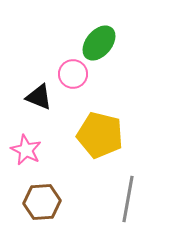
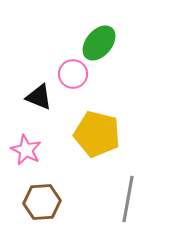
yellow pentagon: moved 3 px left, 1 px up
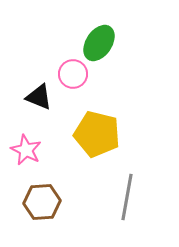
green ellipse: rotated 6 degrees counterclockwise
gray line: moved 1 px left, 2 px up
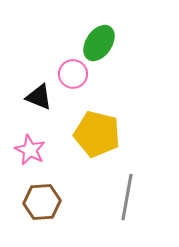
pink star: moved 4 px right
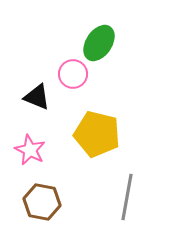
black triangle: moved 2 px left
brown hexagon: rotated 15 degrees clockwise
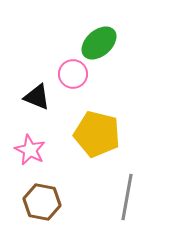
green ellipse: rotated 15 degrees clockwise
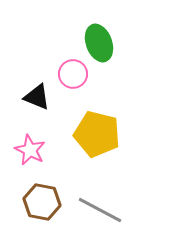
green ellipse: rotated 69 degrees counterclockwise
gray line: moved 27 px left, 13 px down; rotated 72 degrees counterclockwise
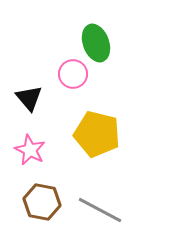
green ellipse: moved 3 px left
black triangle: moved 8 px left, 1 px down; rotated 28 degrees clockwise
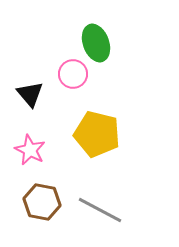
black triangle: moved 1 px right, 4 px up
